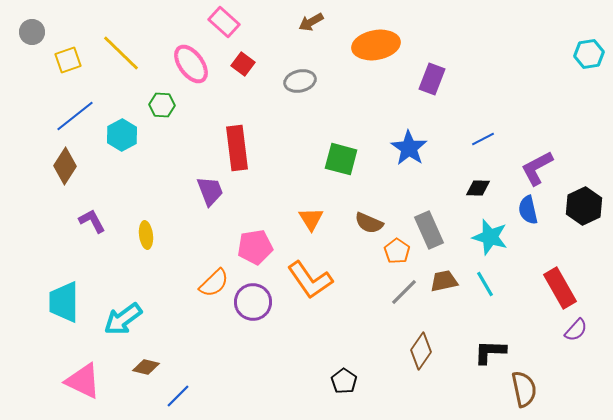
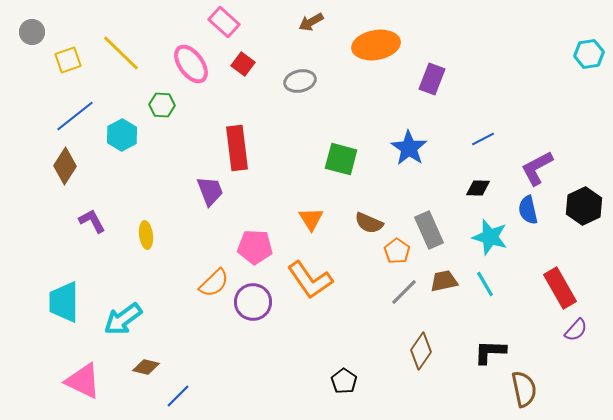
pink pentagon at (255, 247): rotated 12 degrees clockwise
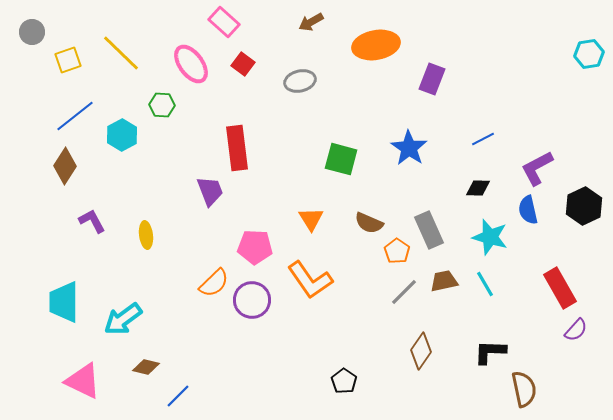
purple circle at (253, 302): moved 1 px left, 2 px up
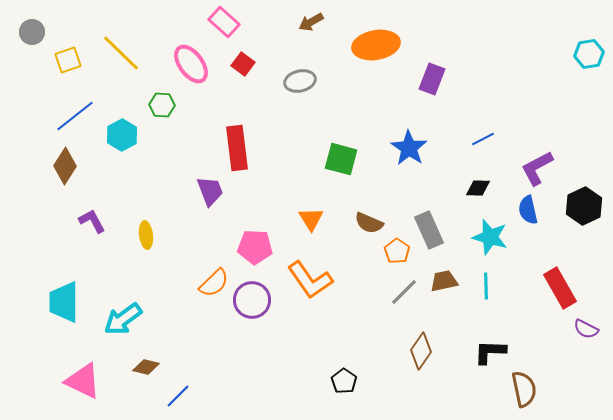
cyan line at (485, 284): moved 1 px right, 2 px down; rotated 28 degrees clockwise
purple semicircle at (576, 330): moved 10 px right, 1 px up; rotated 75 degrees clockwise
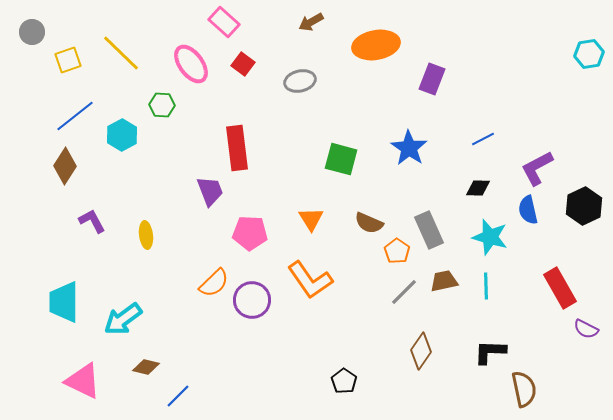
pink pentagon at (255, 247): moved 5 px left, 14 px up
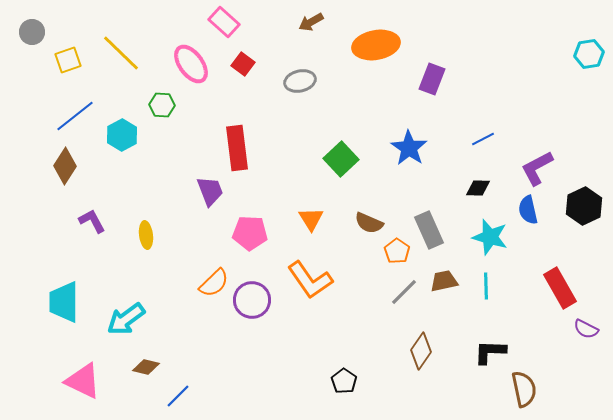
green square at (341, 159): rotated 32 degrees clockwise
cyan arrow at (123, 319): moved 3 px right
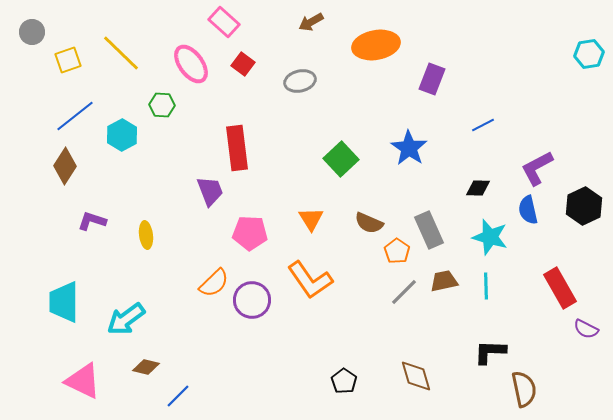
blue line at (483, 139): moved 14 px up
purple L-shape at (92, 221): rotated 44 degrees counterclockwise
brown diamond at (421, 351): moved 5 px left, 25 px down; rotated 51 degrees counterclockwise
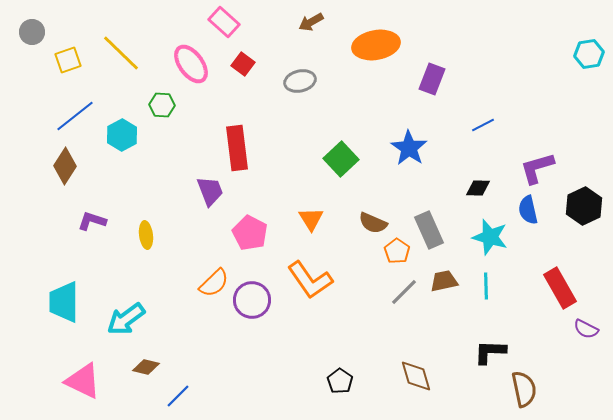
purple L-shape at (537, 168): rotated 12 degrees clockwise
brown semicircle at (369, 223): moved 4 px right
pink pentagon at (250, 233): rotated 24 degrees clockwise
black pentagon at (344, 381): moved 4 px left
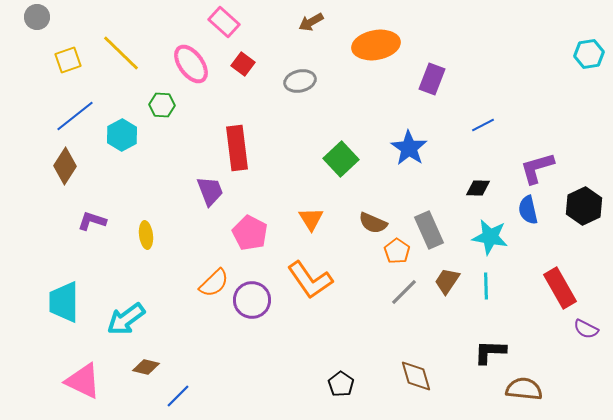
gray circle at (32, 32): moved 5 px right, 15 px up
cyan star at (490, 237): rotated 6 degrees counterclockwise
brown trapezoid at (444, 281): moved 3 px right; rotated 44 degrees counterclockwise
black pentagon at (340, 381): moved 1 px right, 3 px down
brown semicircle at (524, 389): rotated 72 degrees counterclockwise
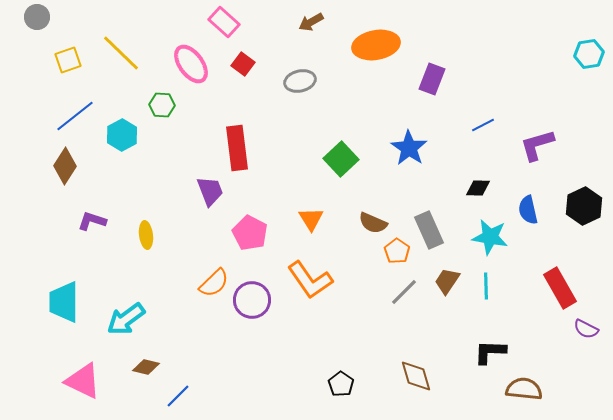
purple L-shape at (537, 168): moved 23 px up
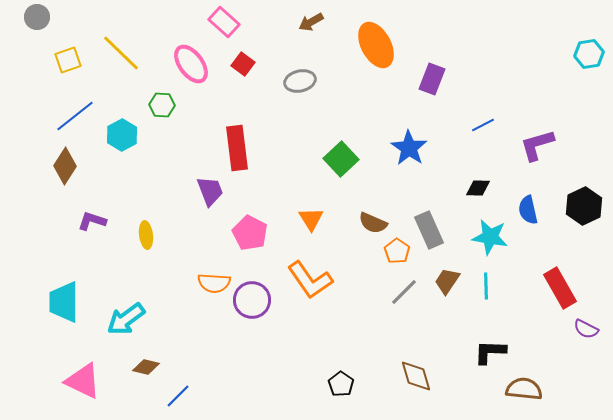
orange ellipse at (376, 45): rotated 72 degrees clockwise
orange semicircle at (214, 283): rotated 48 degrees clockwise
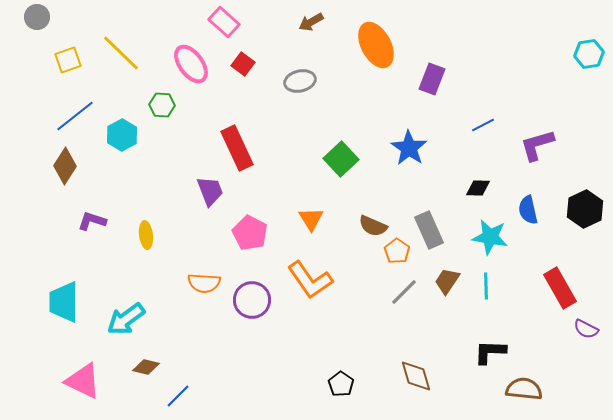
red rectangle at (237, 148): rotated 18 degrees counterclockwise
black hexagon at (584, 206): moved 1 px right, 3 px down
brown semicircle at (373, 223): moved 3 px down
orange semicircle at (214, 283): moved 10 px left
